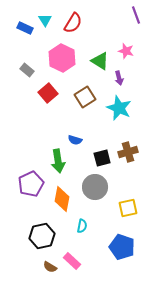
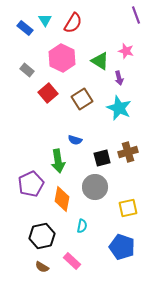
blue rectangle: rotated 14 degrees clockwise
brown square: moved 3 px left, 2 px down
brown semicircle: moved 8 px left
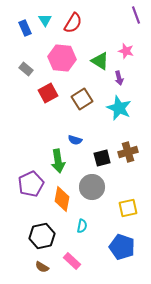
blue rectangle: rotated 28 degrees clockwise
pink hexagon: rotated 20 degrees counterclockwise
gray rectangle: moved 1 px left, 1 px up
red square: rotated 12 degrees clockwise
gray circle: moved 3 px left
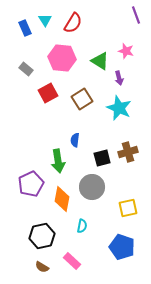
blue semicircle: rotated 80 degrees clockwise
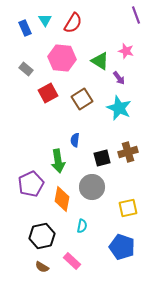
purple arrow: rotated 24 degrees counterclockwise
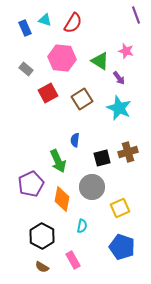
cyan triangle: rotated 40 degrees counterclockwise
green arrow: rotated 15 degrees counterclockwise
yellow square: moved 8 px left; rotated 12 degrees counterclockwise
black hexagon: rotated 20 degrees counterclockwise
pink rectangle: moved 1 px right, 1 px up; rotated 18 degrees clockwise
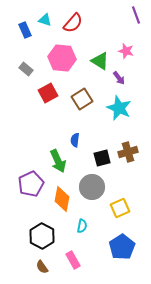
red semicircle: rotated 10 degrees clockwise
blue rectangle: moved 2 px down
blue pentagon: rotated 20 degrees clockwise
brown semicircle: rotated 24 degrees clockwise
